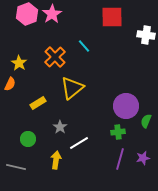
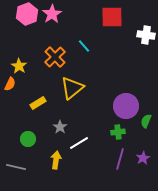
yellow star: moved 3 px down
purple star: rotated 16 degrees counterclockwise
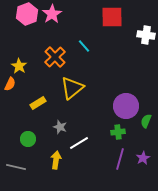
gray star: rotated 16 degrees counterclockwise
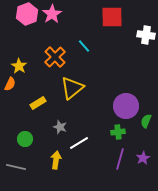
green circle: moved 3 px left
